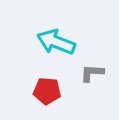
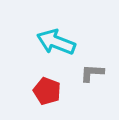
red pentagon: rotated 16 degrees clockwise
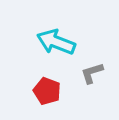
gray L-shape: rotated 20 degrees counterclockwise
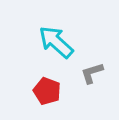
cyan arrow: rotated 21 degrees clockwise
